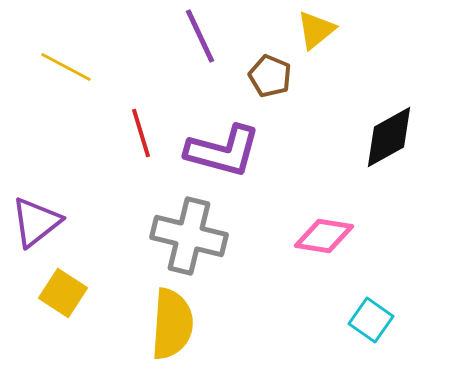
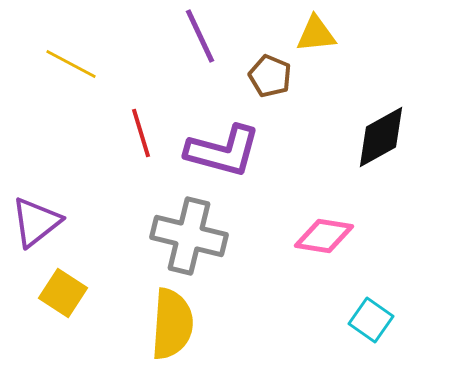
yellow triangle: moved 4 px down; rotated 33 degrees clockwise
yellow line: moved 5 px right, 3 px up
black diamond: moved 8 px left
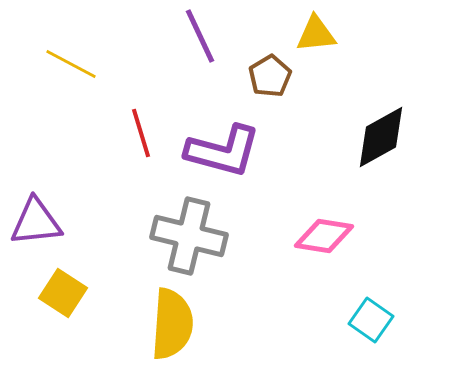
brown pentagon: rotated 18 degrees clockwise
purple triangle: rotated 32 degrees clockwise
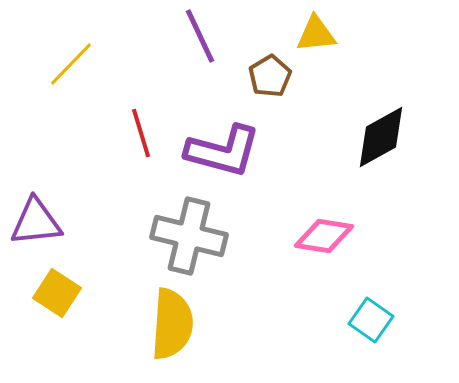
yellow line: rotated 74 degrees counterclockwise
yellow square: moved 6 px left
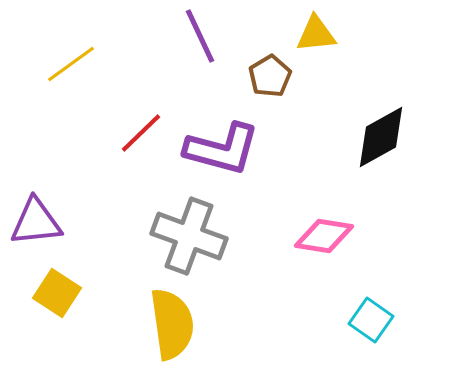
yellow line: rotated 10 degrees clockwise
red line: rotated 63 degrees clockwise
purple L-shape: moved 1 px left, 2 px up
gray cross: rotated 6 degrees clockwise
yellow semicircle: rotated 12 degrees counterclockwise
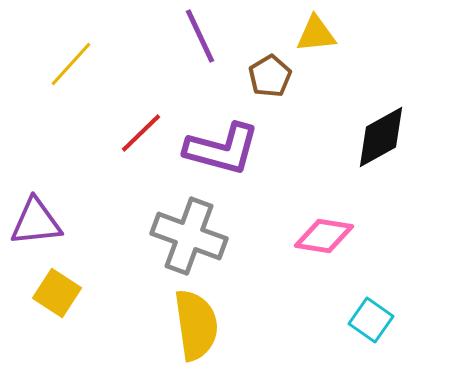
yellow line: rotated 12 degrees counterclockwise
yellow semicircle: moved 24 px right, 1 px down
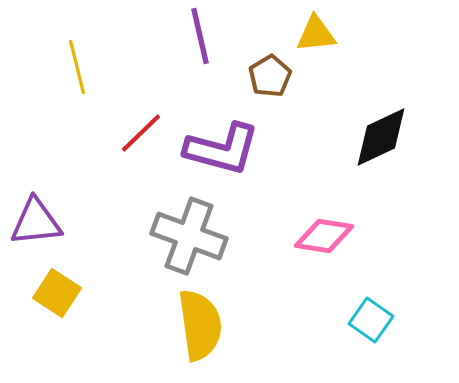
purple line: rotated 12 degrees clockwise
yellow line: moved 6 px right, 3 px down; rotated 56 degrees counterclockwise
black diamond: rotated 4 degrees clockwise
yellow semicircle: moved 4 px right
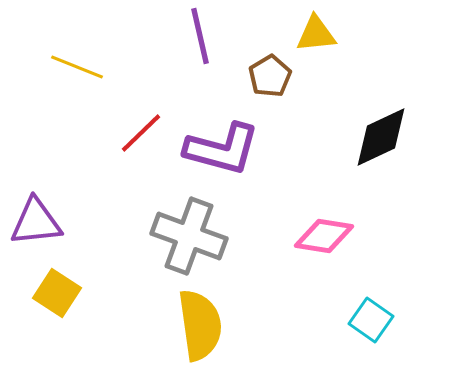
yellow line: rotated 54 degrees counterclockwise
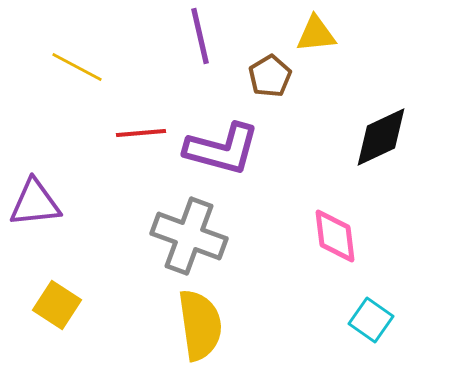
yellow line: rotated 6 degrees clockwise
red line: rotated 39 degrees clockwise
purple triangle: moved 1 px left, 19 px up
pink diamond: moved 11 px right; rotated 74 degrees clockwise
yellow square: moved 12 px down
